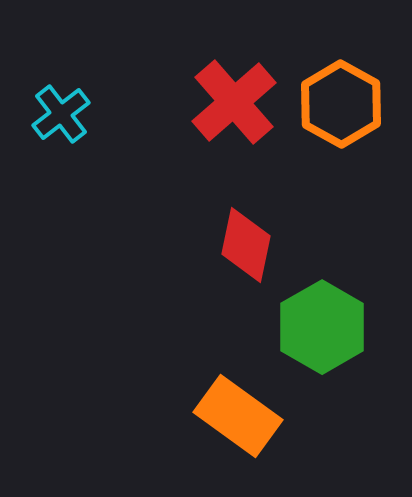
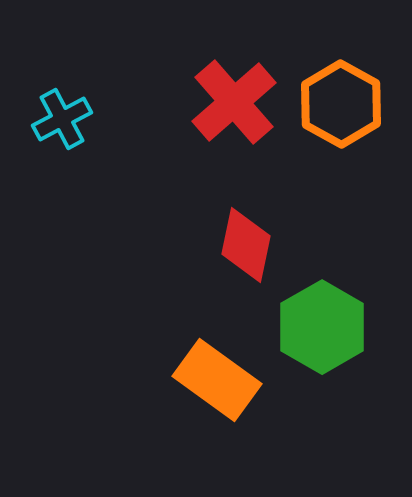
cyan cross: moved 1 px right, 5 px down; rotated 10 degrees clockwise
orange rectangle: moved 21 px left, 36 px up
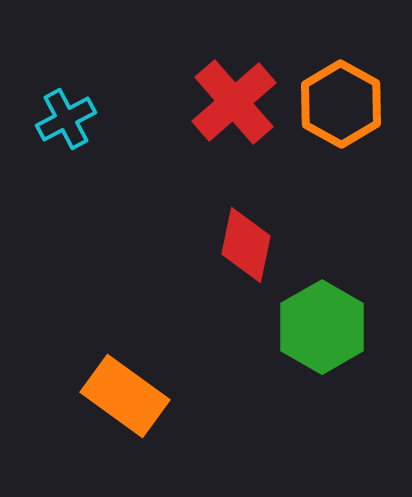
cyan cross: moved 4 px right
orange rectangle: moved 92 px left, 16 px down
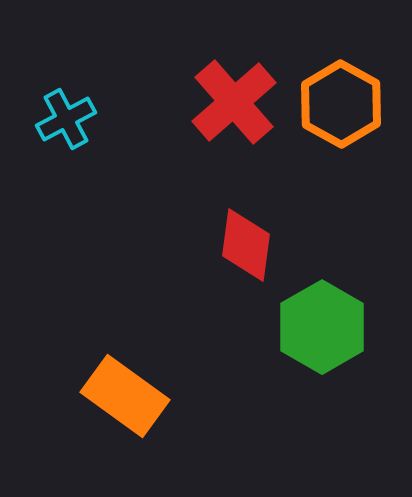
red diamond: rotated 4 degrees counterclockwise
